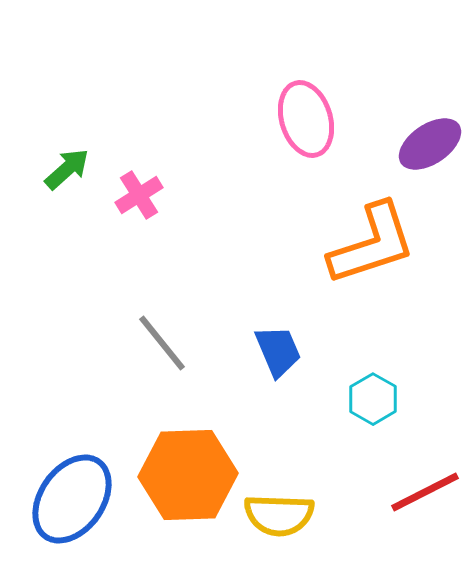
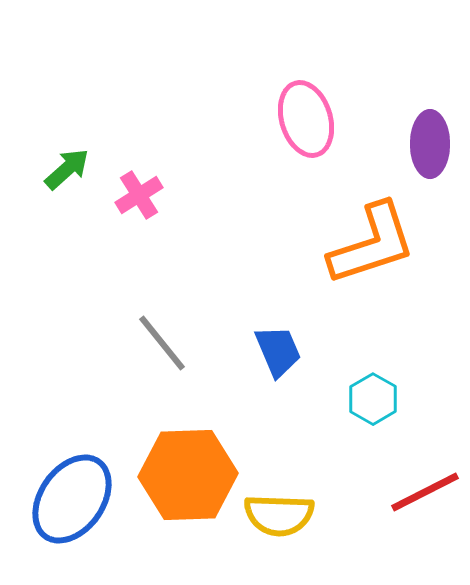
purple ellipse: rotated 56 degrees counterclockwise
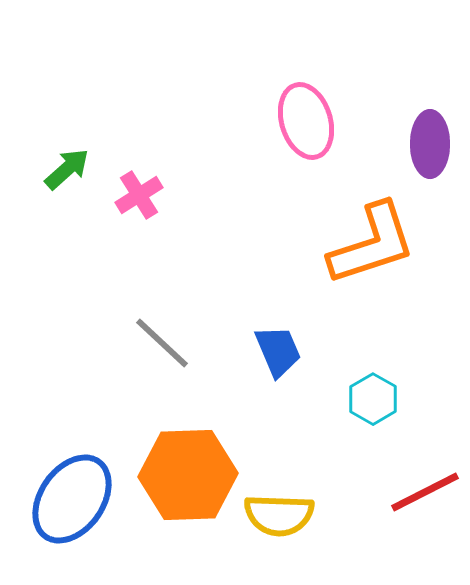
pink ellipse: moved 2 px down
gray line: rotated 8 degrees counterclockwise
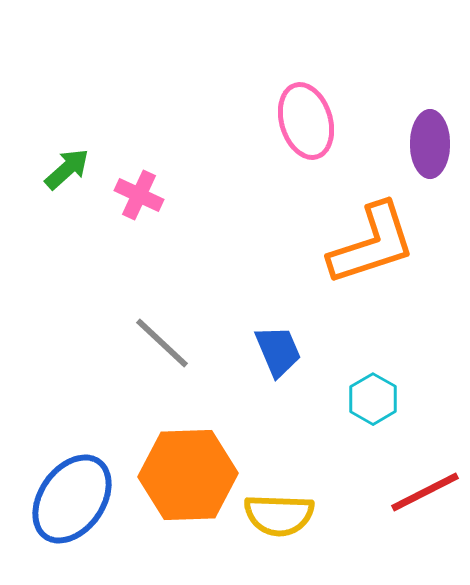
pink cross: rotated 33 degrees counterclockwise
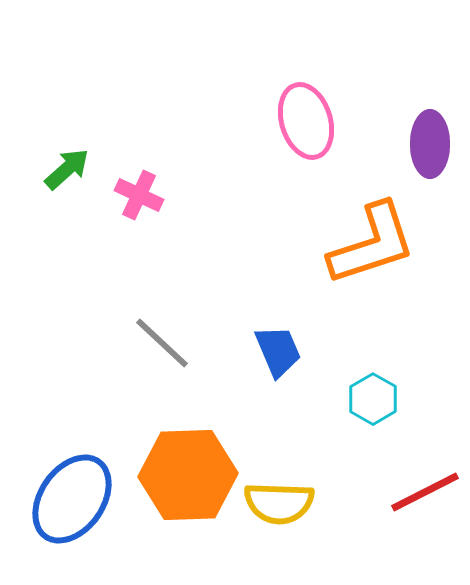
yellow semicircle: moved 12 px up
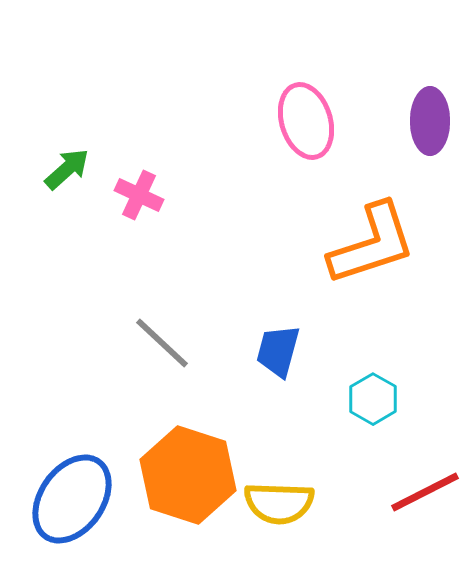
purple ellipse: moved 23 px up
blue trapezoid: rotated 142 degrees counterclockwise
orange hexagon: rotated 20 degrees clockwise
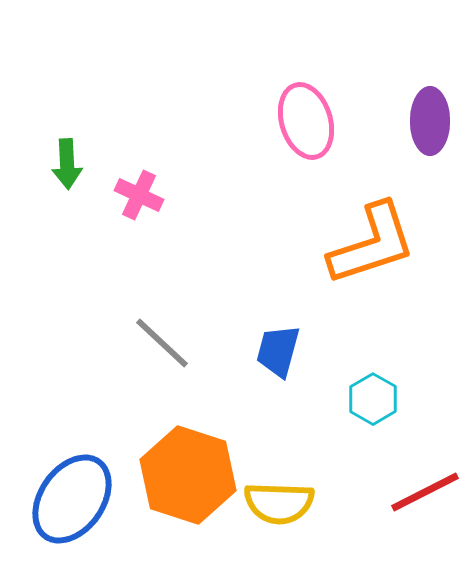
green arrow: moved 5 px up; rotated 129 degrees clockwise
